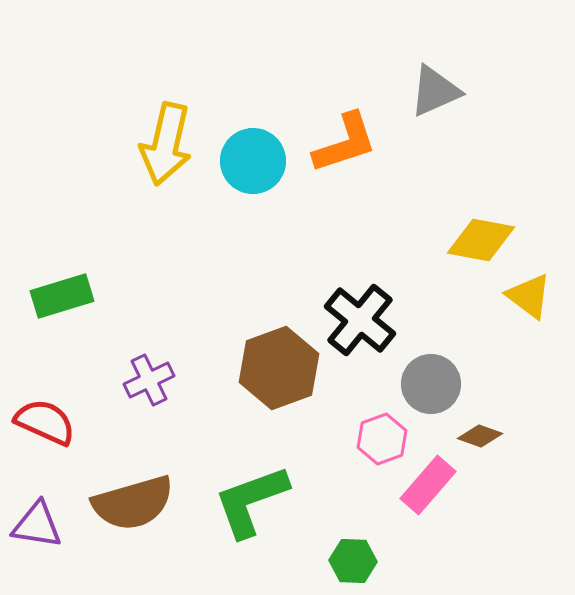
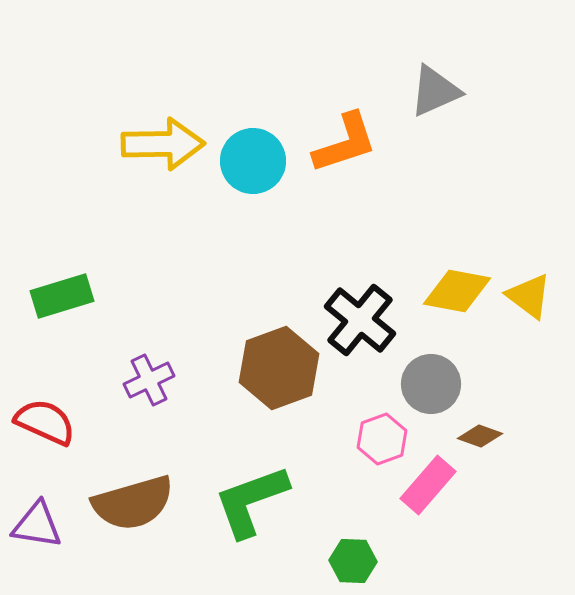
yellow arrow: moved 3 px left; rotated 104 degrees counterclockwise
yellow diamond: moved 24 px left, 51 px down
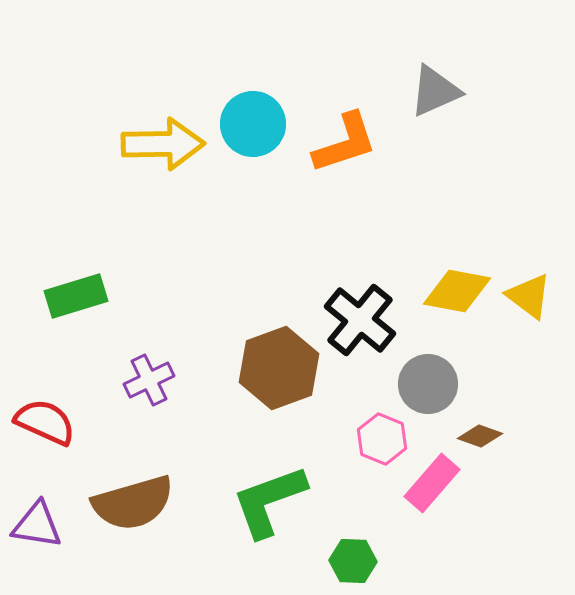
cyan circle: moved 37 px up
green rectangle: moved 14 px right
gray circle: moved 3 px left
pink hexagon: rotated 18 degrees counterclockwise
pink rectangle: moved 4 px right, 2 px up
green L-shape: moved 18 px right
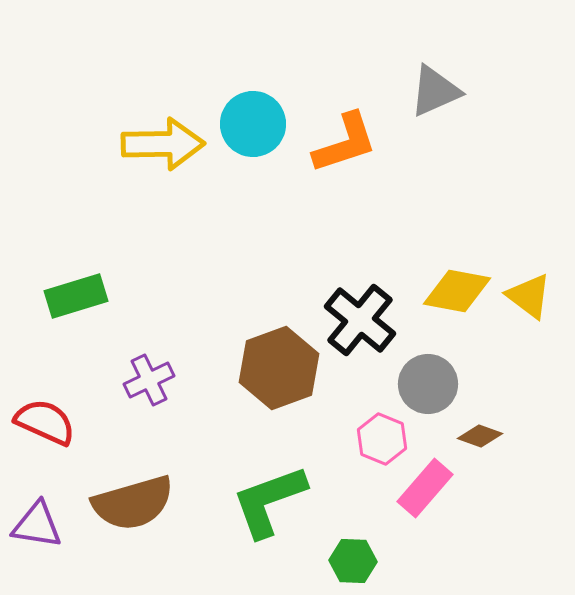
pink rectangle: moved 7 px left, 5 px down
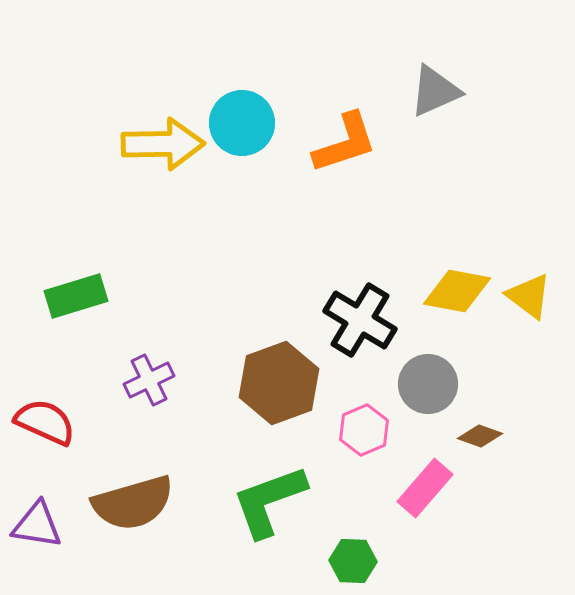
cyan circle: moved 11 px left, 1 px up
black cross: rotated 8 degrees counterclockwise
brown hexagon: moved 15 px down
pink hexagon: moved 18 px left, 9 px up; rotated 15 degrees clockwise
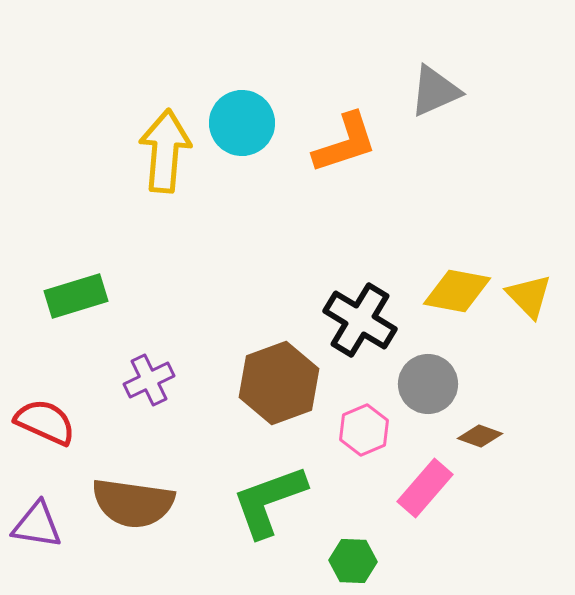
yellow arrow: moved 2 px right, 7 px down; rotated 84 degrees counterclockwise
yellow triangle: rotated 9 degrees clockwise
brown semicircle: rotated 24 degrees clockwise
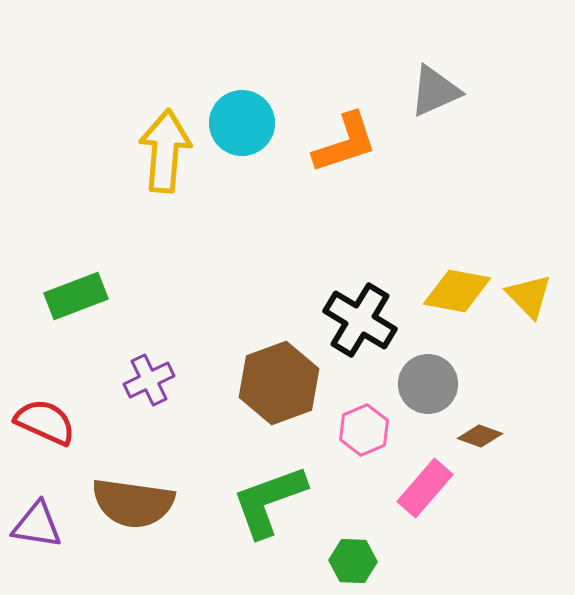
green rectangle: rotated 4 degrees counterclockwise
